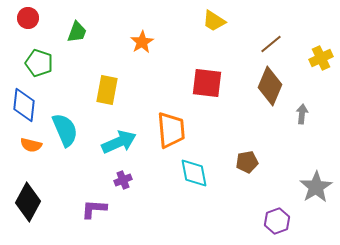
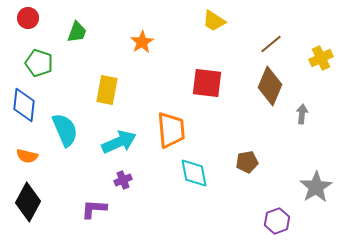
orange semicircle: moved 4 px left, 11 px down
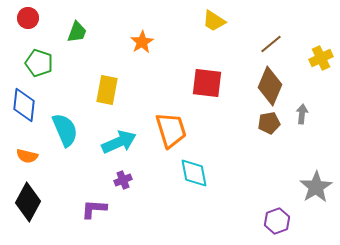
orange trapezoid: rotated 12 degrees counterclockwise
brown pentagon: moved 22 px right, 39 px up
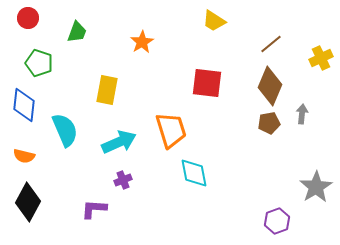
orange semicircle: moved 3 px left
